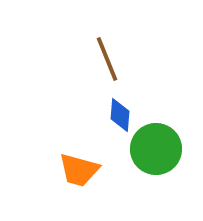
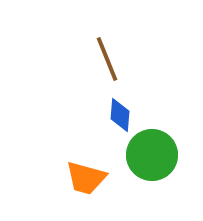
green circle: moved 4 px left, 6 px down
orange trapezoid: moved 7 px right, 8 px down
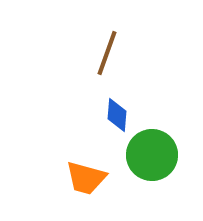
brown line: moved 6 px up; rotated 42 degrees clockwise
blue diamond: moved 3 px left
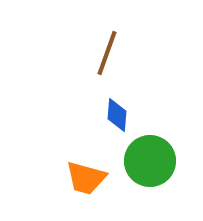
green circle: moved 2 px left, 6 px down
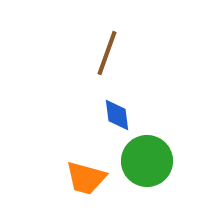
blue diamond: rotated 12 degrees counterclockwise
green circle: moved 3 px left
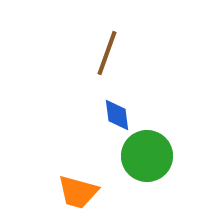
green circle: moved 5 px up
orange trapezoid: moved 8 px left, 14 px down
